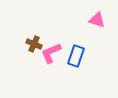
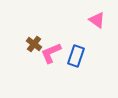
pink triangle: rotated 18 degrees clockwise
brown cross: rotated 14 degrees clockwise
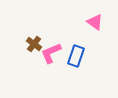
pink triangle: moved 2 px left, 2 px down
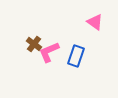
pink L-shape: moved 2 px left, 1 px up
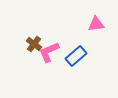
pink triangle: moved 1 px right, 2 px down; rotated 42 degrees counterclockwise
blue rectangle: rotated 30 degrees clockwise
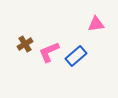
brown cross: moved 9 px left; rotated 21 degrees clockwise
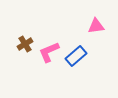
pink triangle: moved 2 px down
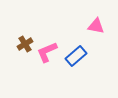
pink triangle: rotated 18 degrees clockwise
pink L-shape: moved 2 px left
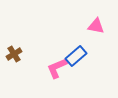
brown cross: moved 11 px left, 10 px down
pink L-shape: moved 10 px right, 16 px down
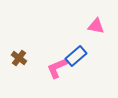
brown cross: moved 5 px right, 4 px down; rotated 21 degrees counterclockwise
